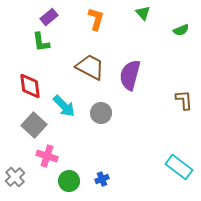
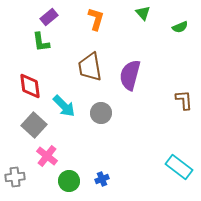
green semicircle: moved 1 px left, 3 px up
brown trapezoid: rotated 128 degrees counterclockwise
pink cross: rotated 20 degrees clockwise
gray cross: rotated 36 degrees clockwise
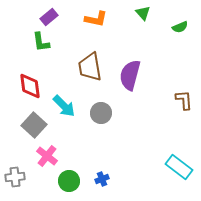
orange L-shape: rotated 85 degrees clockwise
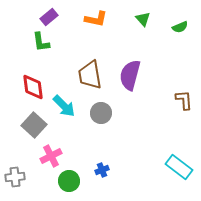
green triangle: moved 6 px down
brown trapezoid: moved 8 px down
red diamond: moved 3 px right, 1 px down
pink cross: moved 4 px right; rotated 25 degrees clockwise
blue cross: moved 9 px up
